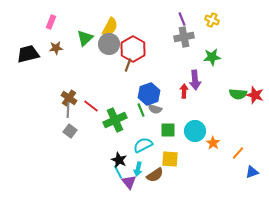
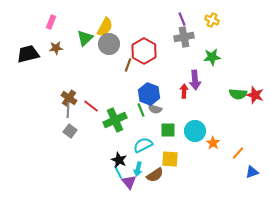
yellow semicircle: moved 5 px left
red hexagon: moved 11 px right, 2 px down
blue hexagon: rotated 20 degrees counterclockwise
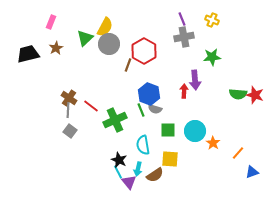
brown star: rotated 24 degrees counterclockwise
cyan semicircle: rotated 72 degrees counterclockwise
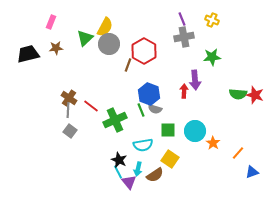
brown star: rotated 24 degrees clockwise
cyan semicircle: rotated 90 degrees counterclockwise
yellow square: rotated 30 degrees clockwise
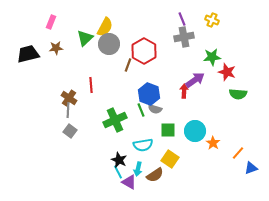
purple arrow: rotated 120 degrees counterclockwise
red star: moved 28 px left, 23 px up
red line: moved 21 px up; rotated 49 degrees clockwise
blue triangle: moved 1 px left, 4 px up
purple triangle: rotated 21 degrees counterclockwise
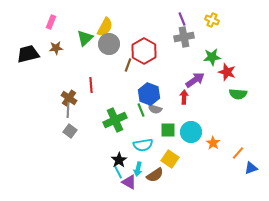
red arrow: moved 6 px down
cyan circle: moved 4 px left, 1 px down
black star: rotated 14 degrees clockwise
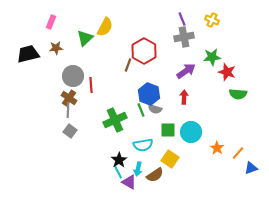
gray circle: moved 36 px left, 32 px down
purple arrow: moved 9 px left, 9 px up
orange star: moved 4 px right, 5 px down
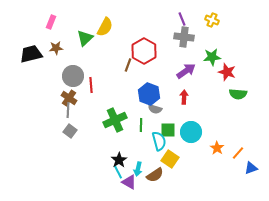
gray cross: rotated 18 degrees clockwise
black trapezoid: moved 3 px right
green line: moved 15 px down; rotated 24 degrees clockwise
cyan semicircle: moved 16 px right, 4 px up; rotated 96 degrees counterclockwise
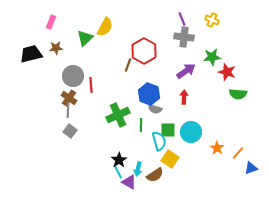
green cross: moved 3 px right, 5 px up
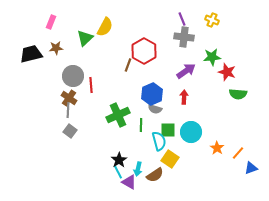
blue hexagon: moved 3 px right; rotated 15 degrees clockwise
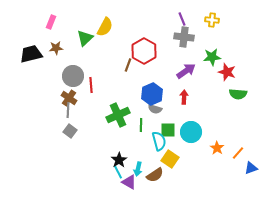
yellow cross: rotated 16 degrees counterclockwise
